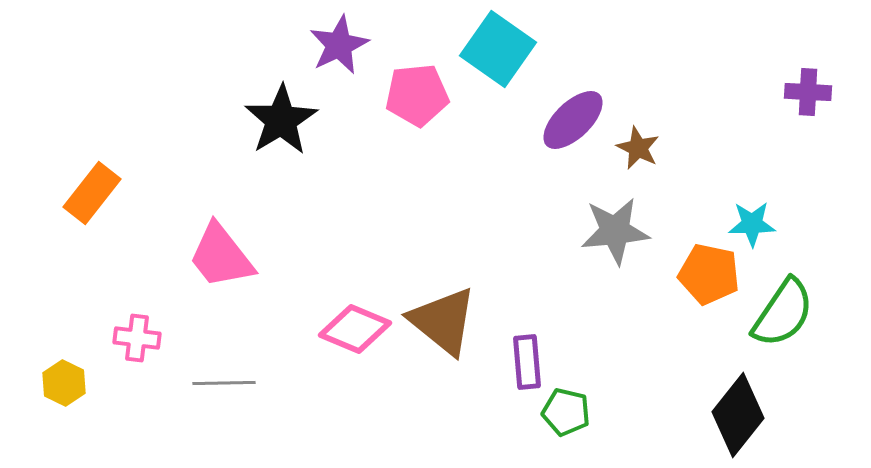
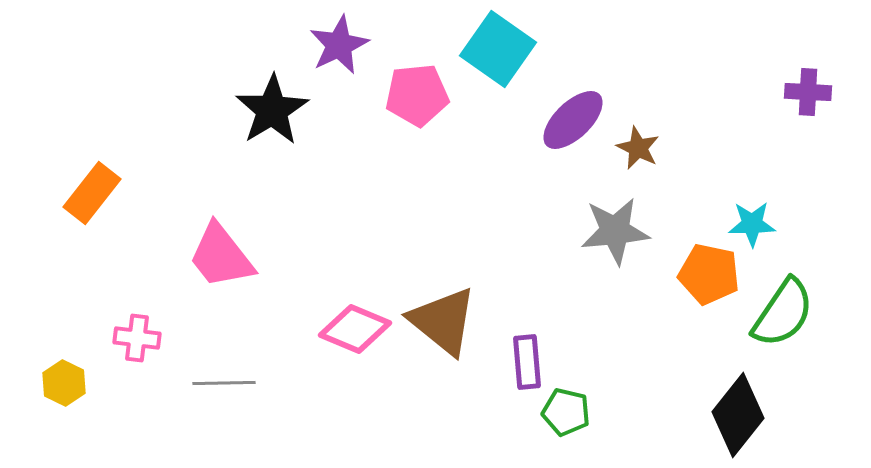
black star: moved 9 px left, 10 px up
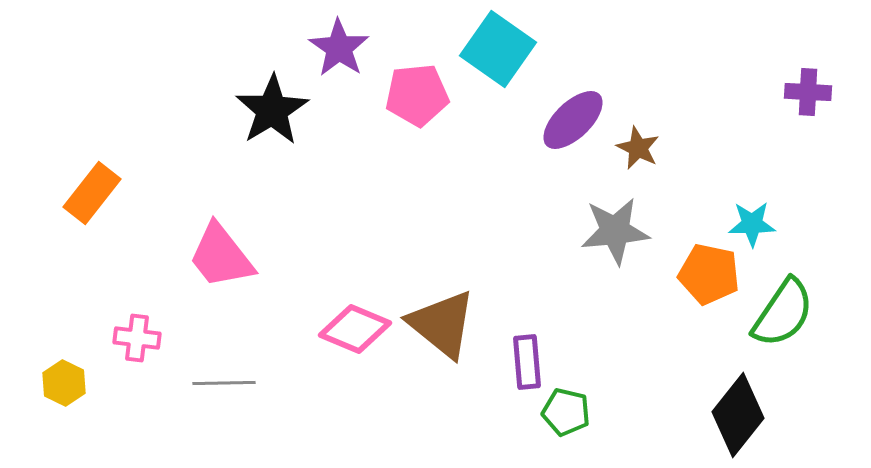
purple star: moved 3 px down; rotated 12 degrees counterclockwise
brown triangle: moved 1 px left, 3 px down
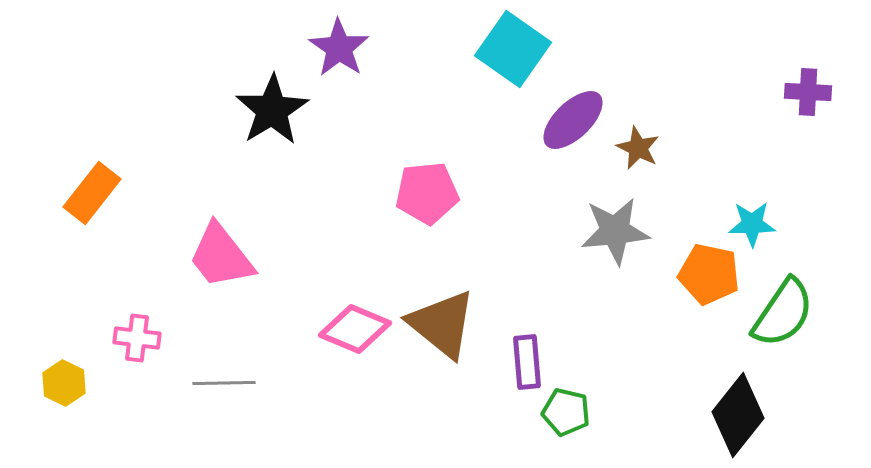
cyan square: moved 15 px right
pink pentagon: moved 10 px right, 98 px down
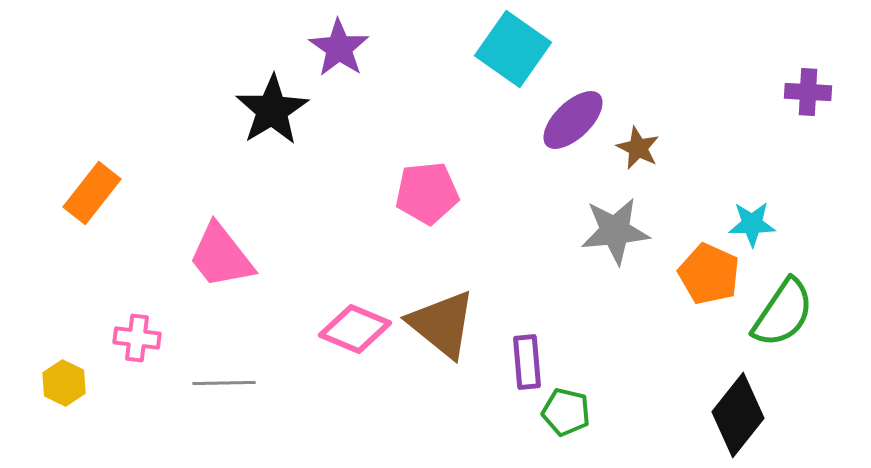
orange pentagon: rotated 12 degrees clockwise
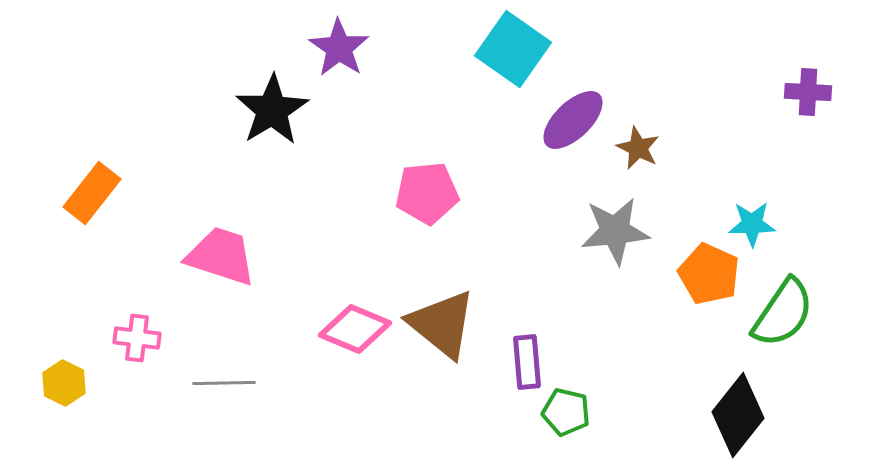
pink trapezoid: rotated 146 degrees clockwise
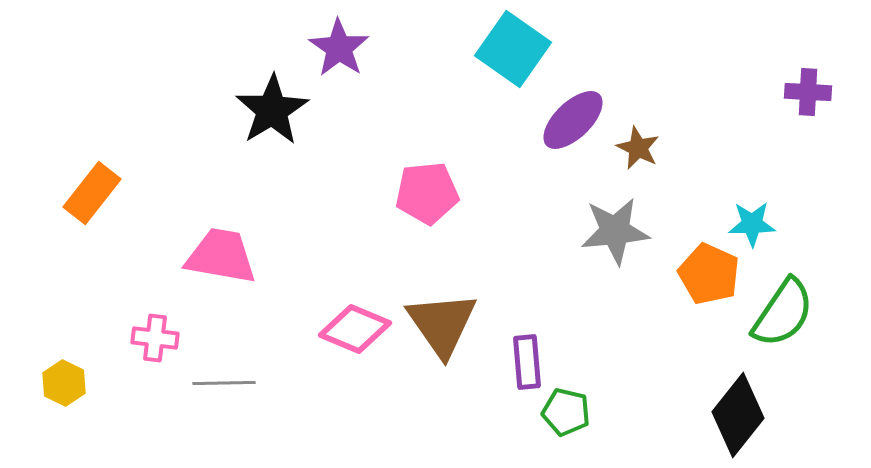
pink trapezoid: rotated 8 degrees counterclockwise
brown triangle: rotated 16 degrees clockwise
pink cross: moved 18 px right
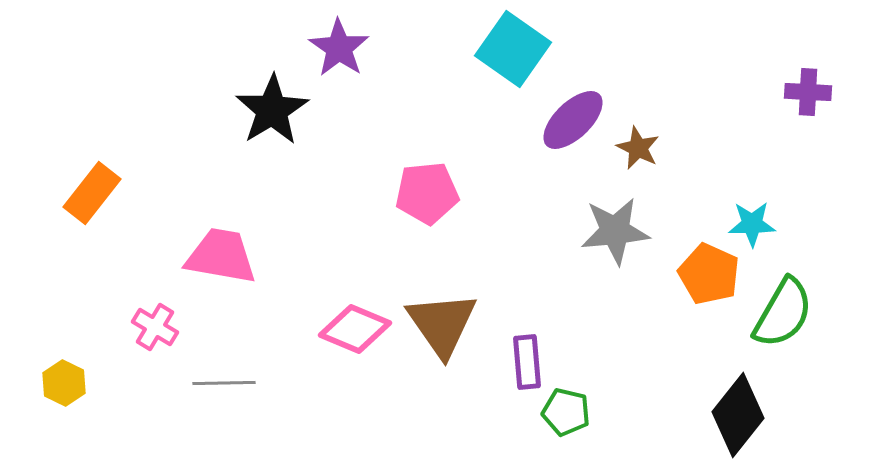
green semicircle: rotated 4 degrees counterclockwise
pink cross: moved 11 px up; rotated 24 degrees clockwise
